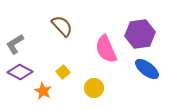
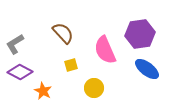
brown semicircle: moved 1 px right, 7 px down
pink semicircle: moved 1 px left, 1 px down
yellow square: moved 8 px right, 7 px up; rotated 24 degrees clockwise
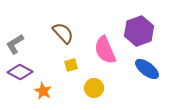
purple hexagon: moved 1 px left, 3 px up; rotated 12 degrees counterclockwise
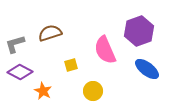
brown semicircle: moved 13 px left; rotated 65 degrees counterclockwise
gray L-shape: rotated 15 degrees clockwise
yellow circle: moved 1 px left, 3 px down
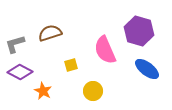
purple hexagon: rotated 24 degrees counterclockwise
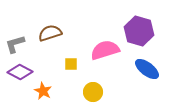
pink semicircle: rotated 96 degrees clockwise
yellow square: moved 1 px up; rotated 16 degrees clockwise
yellow circle: moved 1 px down
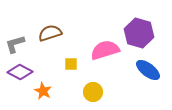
purple hexagon: moved 2 px down
blue ellipse: moved 1 px right, 1 px down
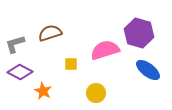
yellow circle: moved 3 px right, 1 px down
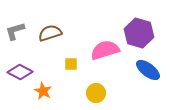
gray L-shape: moved 13 px up
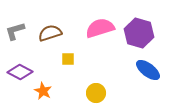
pink semicircle: moved 5 px left, 22 px up
yellow square: moved 3 px left, 5 px up
